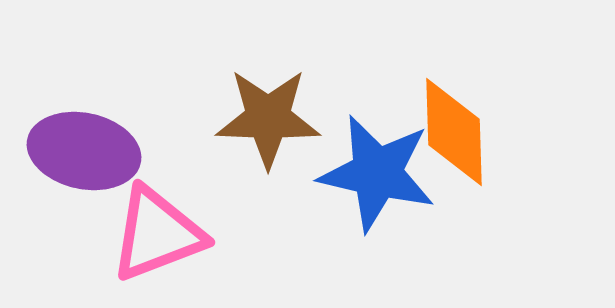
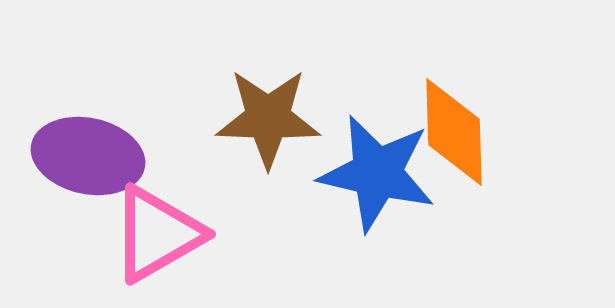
purple ellipse: moved 4 px right, 5 px down
pink triangle: rotated 9 degrees counterclockwise
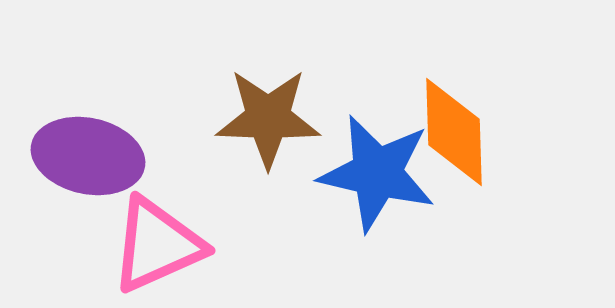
pink triangle: moved 11 px down; rotated 6 degrees clockwise
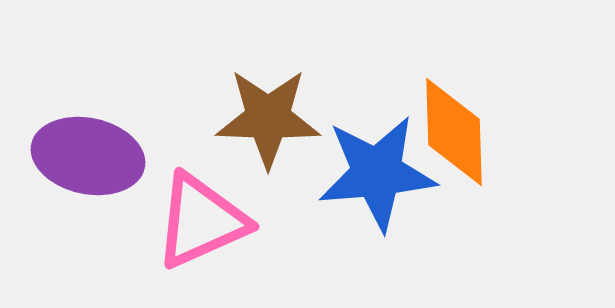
blue star: rotated 18 degrees counterclockwise
pink triangle: moved 44 px right, 24 px up
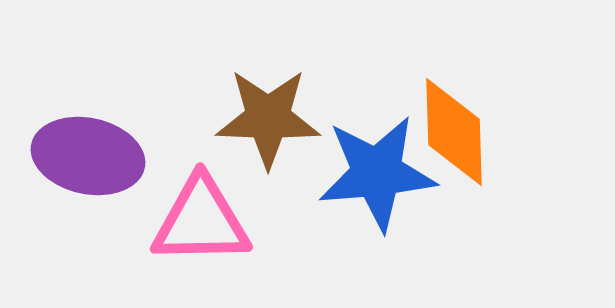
pink triangle: rotated 23 degrees clockwise
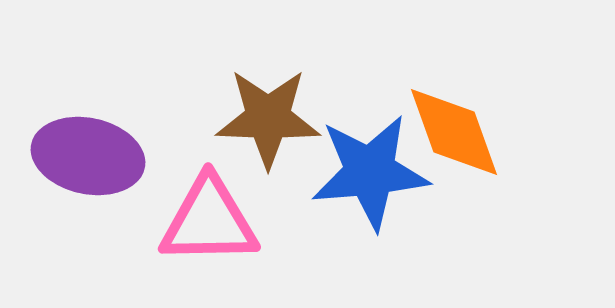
orange diamond: rotated 18 degrees counterclockwise
blue star: moved 7 px left, 1 px up
pink triangle: moved 8 px right
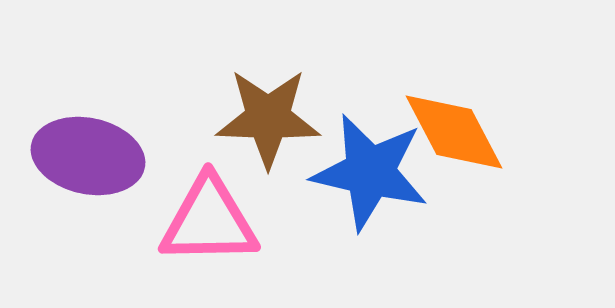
orange diamond: rotated 8 degrees counterclockwise
blue star: rotated 18 degrees clockwise
